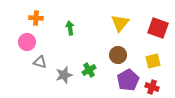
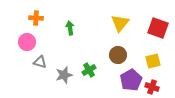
purple pentagon: moved 3 px right
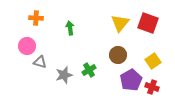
red square: moved 10 px left, 5 px up
pink circle: moved 4 px down
yellow square: rotated 21 degrees counterclockwise
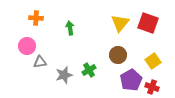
gray triangle: rotated 24 degrees counterclockwise
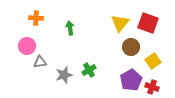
brown circle: moved 13 px right, 8 px up
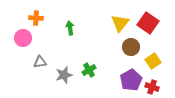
red square: rotated 15 degrees clockwise
pink circle: moved 4 px left, 8 px up
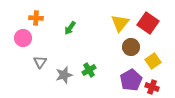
green arrow: rotated 136 degrees counterclockwise
gray triangle: rotated 48 degrees counterclockwise
